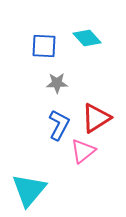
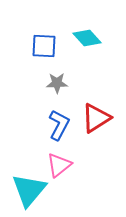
pink triangle: moved 24 px left, 14 px down
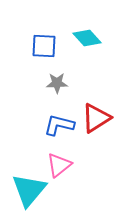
blue L-shape: rotated 104 degrees counterclockwise
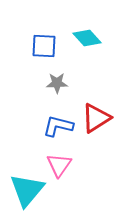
blue L-shape: moved 1 px left, 1 px down
pink triangle: rotated 16 degrees counterclockwise
cyan triangle: moved 2 px left
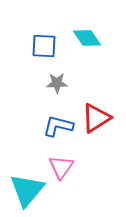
cyan diamond: rotated 8 degrees clockwise
pink triangle: moved 2 px right, 2 px down
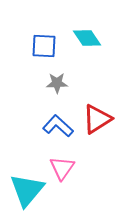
red triangle: moved 1 px right, 1 px down
blue L-shape: rotated 28 degrees clockwise
pink triangle: moved 1 px right, 1 px down
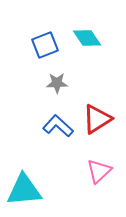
blue square: moved 1 px right, 1 px up; rotated 24 degrees counterclockwise
pink triangle: moved 37 px right, 3 px down; rotated 12 degrees clockwise
cyan triangle: moved 3 px left; rotated 45 degrees clockwise
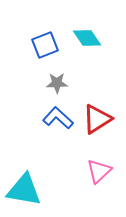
blue L-shape: moved 8 px up
cyan triangle: rotated 15 degrees clockwise
